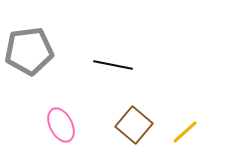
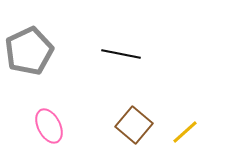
gray pentagon: rotated 18 degrees counterclockwise
black line: moved 8 px right, 11 px up
pink ellipse: moved 12 px left, 1 px down
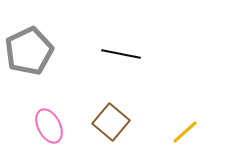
brown square: moved 23 px left, 3 px up
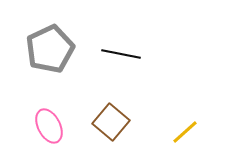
gray pentagon: moved 21 px right, 2 px up
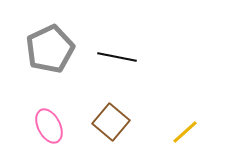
black line: moved 4 px left, 3 px down
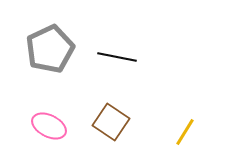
brown square: rotated 6 degrees counterclockwise
pink ellipse: rotated 36 degrees counterclockwise
yellow line: rotated 16 degrees counterclockwise
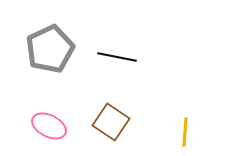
yellow line: rotated 28 degrees counterclockwise
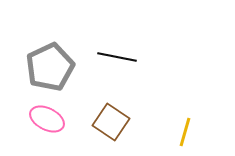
gray pentagon: moved 18 px down
pink ellipse: moved 2 px left, 7 px up
yellow line: rotated 12 degrees clockwise
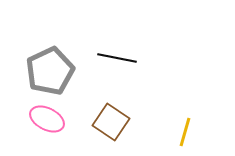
black line: moved 1 px down
gray pentagon: moved 4 px down
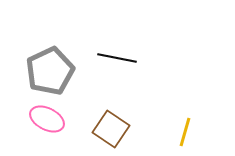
brown square: moved 7 px down
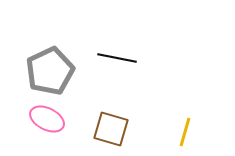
brown square: rotated 18 degrees counterclockwise
